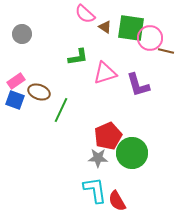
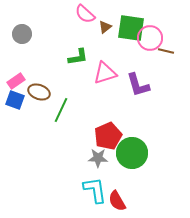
brown triangle: rotated 48 degrees clockwise
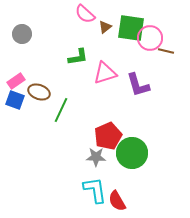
gray star: moved 2 px left, 1 px up
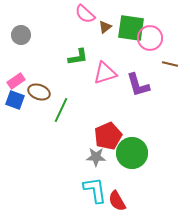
gray circle: moved 1 px left, 1 px down
brown line: moved 4 px right, 13 px down
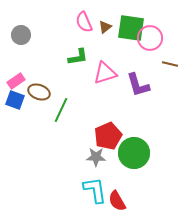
pink semicircle: moved 1 px left, 8 px down; rotated 25 degrees clockwise
green circle: moved 2 px right
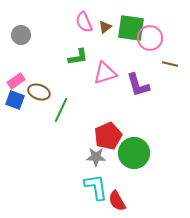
cyan L-shape: moved 1 px right, 3 px up
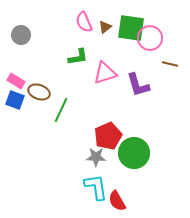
pink rectangle: rotated 66 degrees clockwise
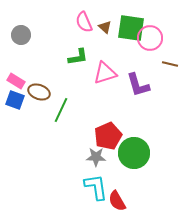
brown triangle: rotated 40 degrees counterclockwise
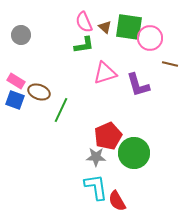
green square: moved 2 px left, 1 px up
green L-shape: moved 6 px right, 12 px up
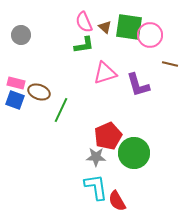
pink circle: moved 3 px up
pink rectangle: moved 2 px down; rotated 18 degrees counterclockwise
